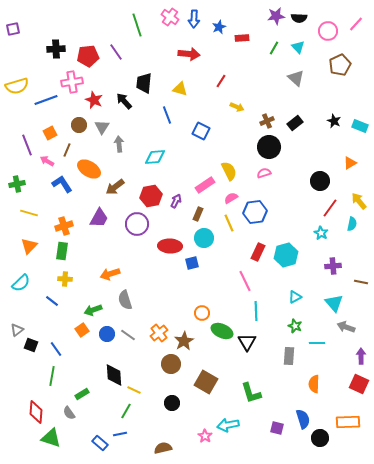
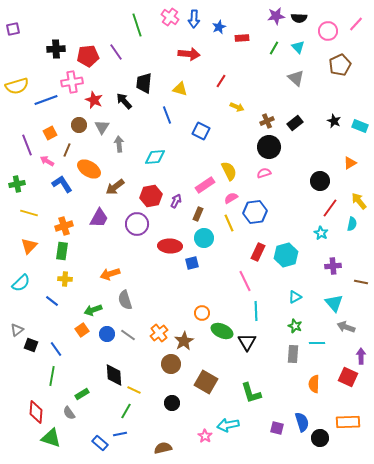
gray rectangle at (289, 356): moved 4 px right, 2 px up
red square at (359, 384): moved 11 px left, 7 px up
blue semicircle at (303, 419): moved 1 px left, 3 px down
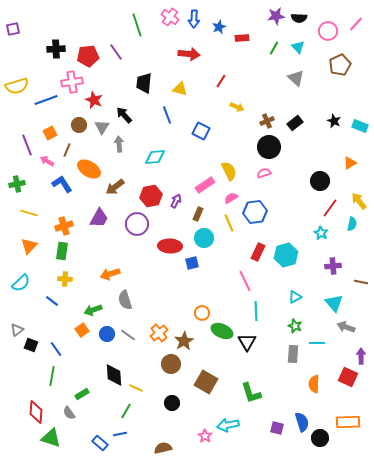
black arrow at (124, 101): moved 14 px down
yellow line at (134, 390): moved 2 px right, 2 px up
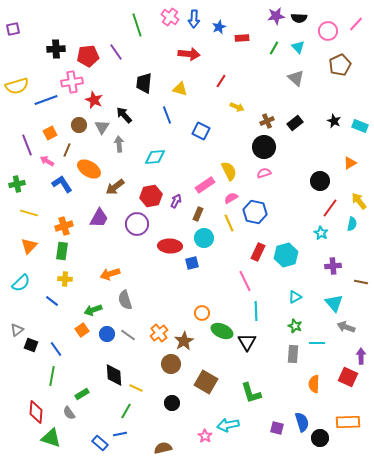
black circle at (269, 147): moved 5 px left
blue hexagon at (255, 212): rotated 20 degrees clockwise
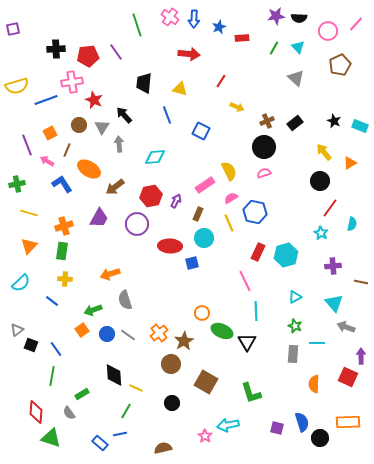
yellow arrow at (359, 201): moved 35 px left, 49 px up
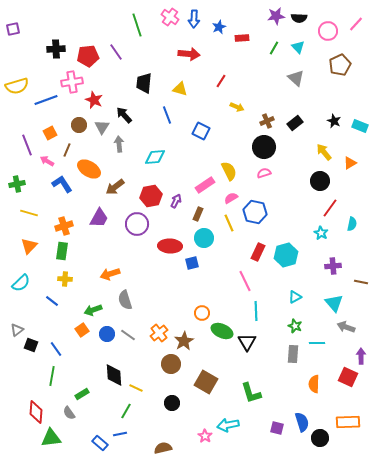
green triangle at (51, 438): rotated 25 degrees counterclockwise
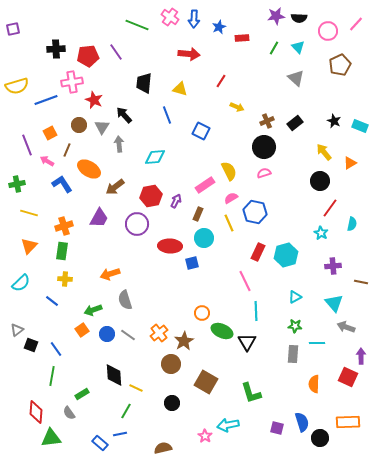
green line at (137, 25): rotated 50 degrees counterclockwise
green star at (295, 326): rotated 16 degrees counterclockwise
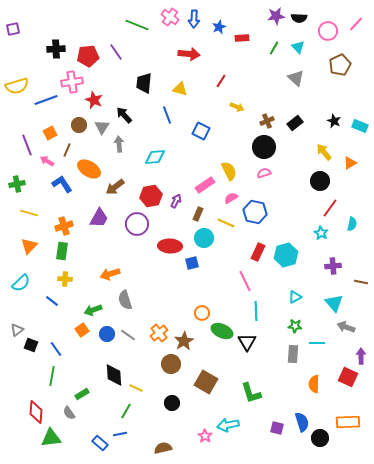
yellow line at (229, 223): moved 3 px left; rotated 42 degrees counterclockwise
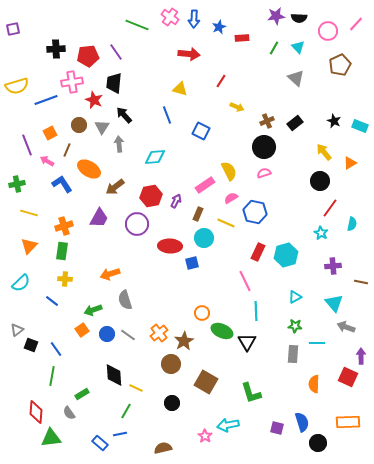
black trapezoid at (144, 83): moved 30 px left
black circle at (320, 438): moved 2 px left, 5 px down
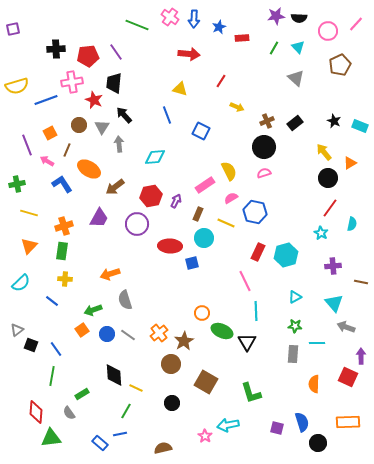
black circle at (320, 181): moved 8 px right, 3 px up
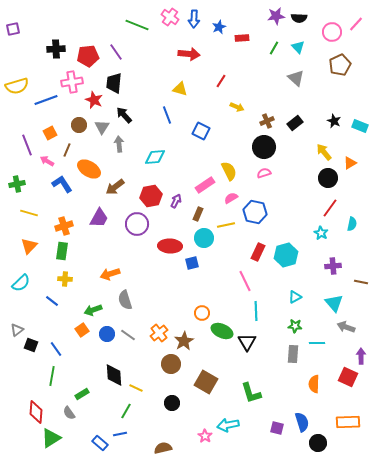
pink circle at (328, 31): moved 4 px right, 1 px down
yellow line at (226, 223): moved 2 px down; rotated 36 degrees counterclockwise
green triangle at (51, 438): rotated 25 degrees counterclockwise
